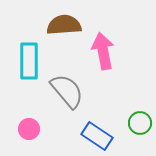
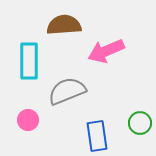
pink arrow: moved 3 px right; rotated 102 degrees counterclockwise
gray semicircle: rotated 72 degrees counterclockwise
pink circle: moved 1 px left, 9 px up
blue rectangle: rotated 48 degrees clockwise
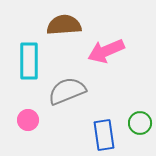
blue rectangle: moved 7 px right, 1 px up
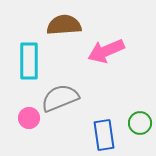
gray semicircle: moved 7 px left, 7 px down
pink circle: moved 1 px right, 2 px up
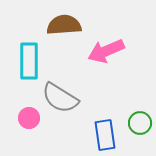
gray semicircle: rotated 126 degrees counterclockwise
blue rectangle: moved 1 px right
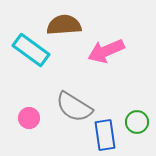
cyan rectangle: moved 2 px right, 11 px up; rotated 54 degrees counterclockwise
gray semicircle: moved 14 px right, 9 px down
green circle: moved 3 px left, 1 px up
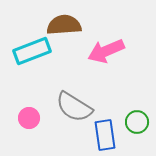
cyan rectangle: moved 1 px right, 1 px down; rotated 57 degrees counterclockwise
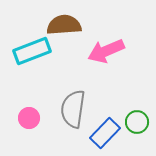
gray semicircle: moved 1 px left, 2 px down; rotated 66 degrees clockwise
blue rectangle: moved 2 px up; rotated 52 degrees clockwise
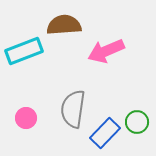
cyan rectangle: moved 8 px left
pink circle: moved 3 px left
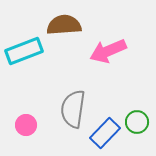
pink arrow: moved 2 px right
pink circle: moved 7 px down
